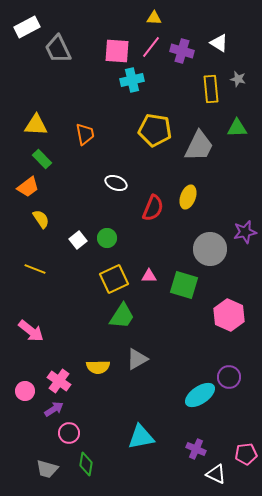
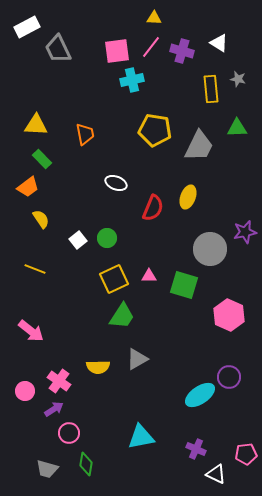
pink square at (117, 51): rotated 12 degrees counterclockwise
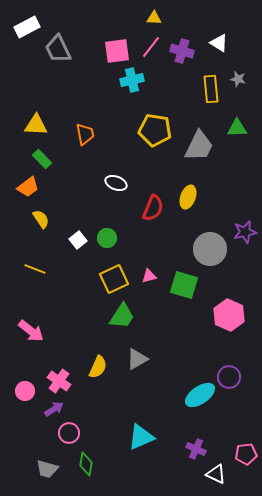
pink triangle at (149, 276): rotated 14 degrees counterclockwise
yellow semicircle at (98, 367): rotated 65 degrees counterclockwise
cyan triangle at (141, 437): rotated 12 degrees counterclockwise
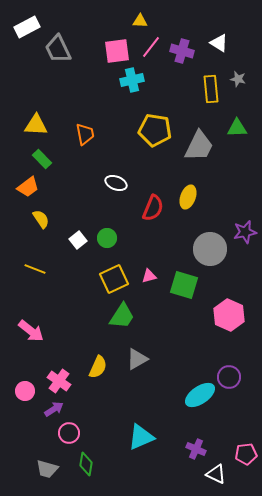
yellow triangle at (154, 18): moved 14 px left, 3 px down
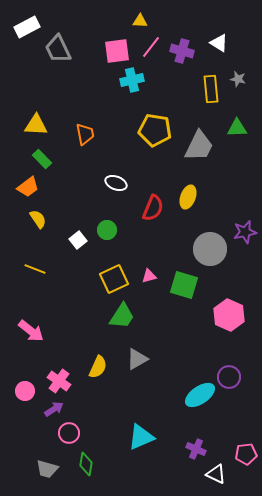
yellow semicircle at (41, 219): moved 3 px left
green circle at (107, 238): moved 8 px up
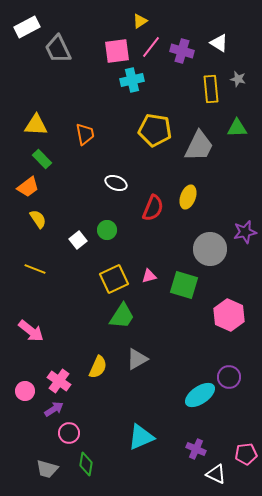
yellow triangle at (140, 21): rotated 35 degrees counterclockwise
